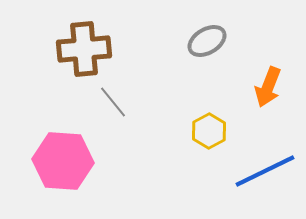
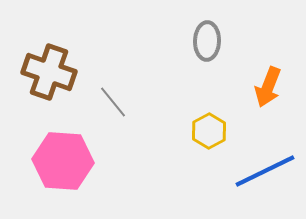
gray ellipse: rotated 57 degrees counterclockwise
brown cross: moved 35 px left, 23 px down; rotated 24 degrees clockwise
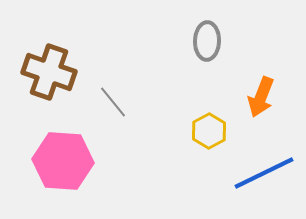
orange arrow: moved 7 px left, 10 px down
blue line: moved 1 px left, 2 px down
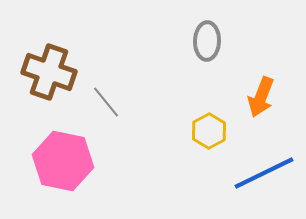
gray line: moved 7 px left
pink hexagon: rotated 8 degrees clockwise
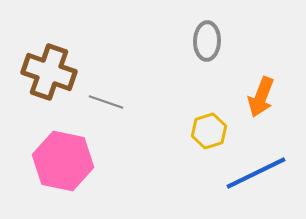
gray line: rotated 32 degrees counterclockwise
yellow hexagon: rotated 12 degrees clockwise
blue line: moved 8 px left
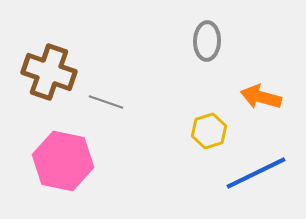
orange arrow: rotated 84 degrees clockwise
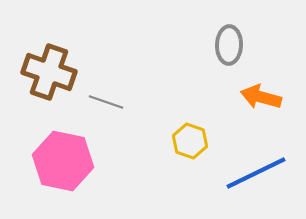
gray ellipse: moved 22 px right, 4 px down
yellow hexagon: moved 19 px left, 10 px down; rotated 24 degrees counterclockwise
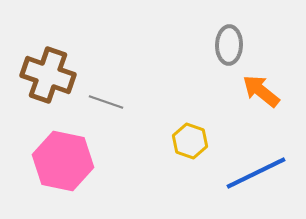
brown cross: moved 1 px left, 3 px down
orange arrow: moved 6 px up; rotated 24 degrees clockwise
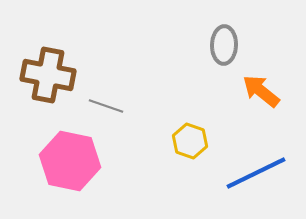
gray ellipse: moved 5 px left
brown cross: rotated 8 degrees counterclockwise
gray line: moved 4 px down
pink hexagon: moved 7 px right
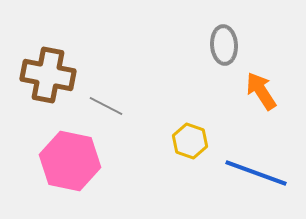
gray ellipse: rotated 6 degrees counterclockwise
orange arrow: rotated 18 degrees clockwise
gray line: rotated 8 degrees clockwise
blue line: rotated 46 degrees clockwise
